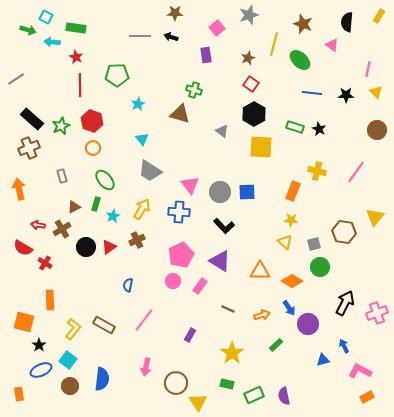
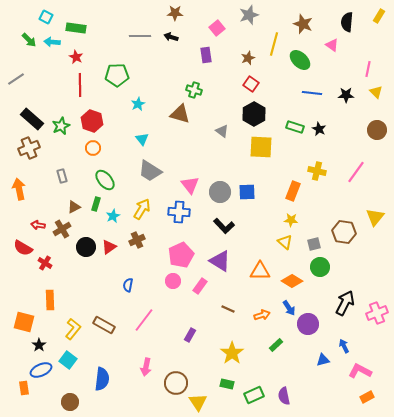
green arrow at (28, 30): moved 1 px right, 10 px down; rotated 28 degrees clockwise
brown circle at (70, 386): moved 16 px down
orange rectangle at (19, 394): moved 5 px right, 6 px up
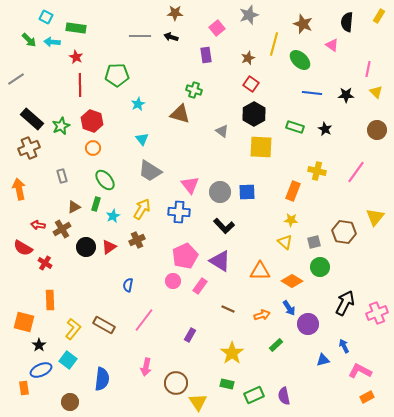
black star at (319, 129): moved 6 px right
gray square at (314, 244): moved 2 px up
pink pentagon at (181, 255): moved 4 px right, 1 px down
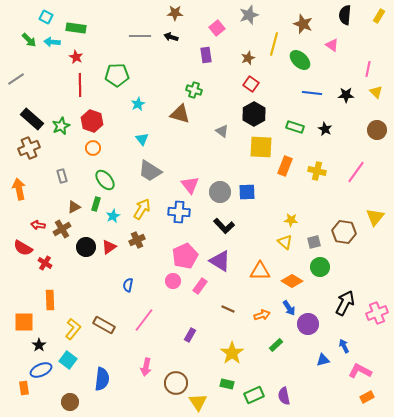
black semicircle at (347, 22): moved 2 px left, 7 px up
orange rectangle at (293, 191): moved 8 px left, 25 px up
orange square at (24, 322): rotated 15 degrees counterclockwise
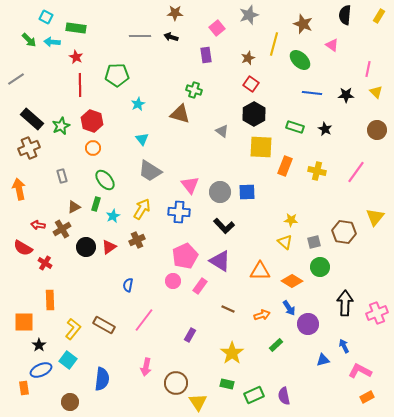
black arrow at (345, 303): rotated 25 degrees counterclockwise
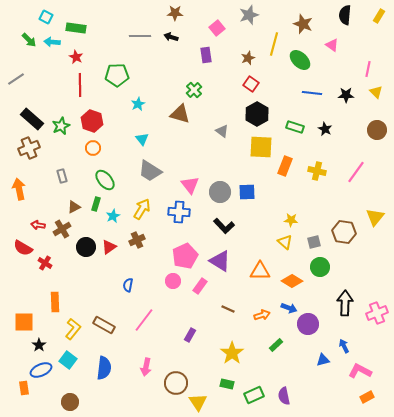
green cross at (194, 90): rotated 28 degrees clockwise
black hexagon at (254, 114): moved 3 px right
orange rectangle at (50, 300): moved 5 px right, 2 px down
blue arrow at (289, 308): rotated 35 degrees counterclockwise
blue semicircle at (102, 379): moved 2 px right, 11 px up
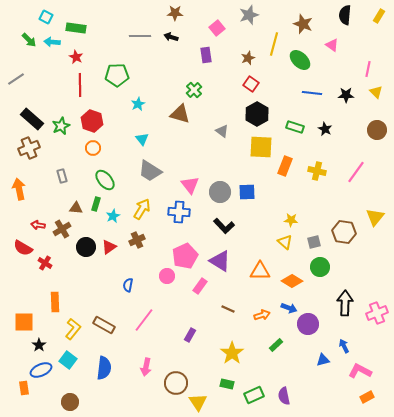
brown triangle at (74, 207): moved 2 px right, 1 px down; rotated 32 degrees clockwise
pink circle at (173, 281): moved 6 px left, 5 px up
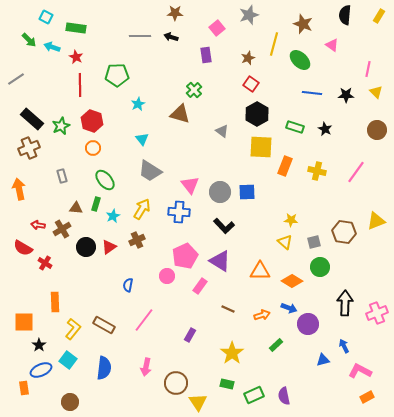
cyan arrow at (52, 42): moved 5 px down; rotated 14 degrees clockwise
yellow triangle at (375, 217): moved 1 px right, 4 px down; rotated 30 degrees clockwise
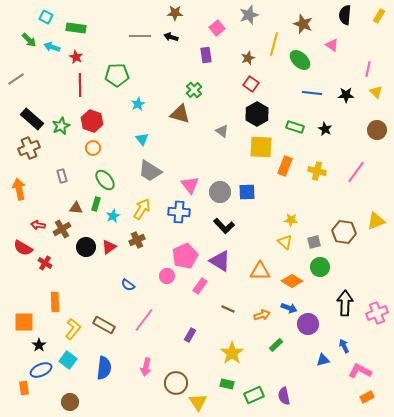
blue semicircle at (128, 285): rotated 64 degrees counterclockwise
